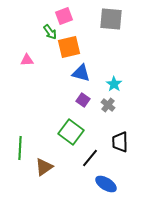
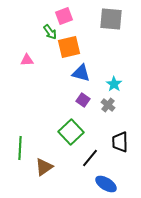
green square: rotated 10 degrees clockwise
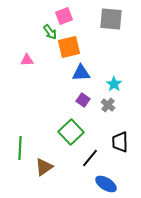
blue triangle: rotated 18 degrees counterclockwise
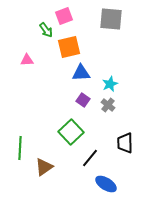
green arrow: moved 4 px left, 2 px up
cyan star: moved 4 px left; rotated 14 degrees clockwise
black trapezoid: moved 5 px right, 1 px down
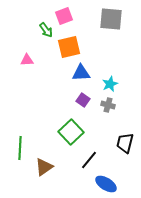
gray cross: rotated 24 degrees counterclockwise
black trapezoid: rotated 15 degrees clockwise
black line: moved 1 px left, 2 px down
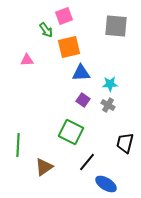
gray square: moved 5 px right, 7 px down
cyan star: rotated 21 degrees clockwise
gray cross: rotated 16 degrees clockwise
green square: rotated 20 degrees counterclockwise
green line: moved 2 px left, 3 px up
black line: moved 2 px left, 2 px down
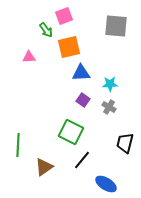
pink triangle: moved 2 px right, 3 px up
gray cross: moved 1 px right, 2 px down
black line: moved 5 px left, 2 px up
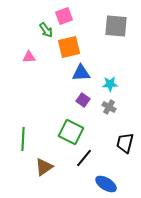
green line: moved 5 px right, 6 px up
black line: moved 2 px right, 2 px up
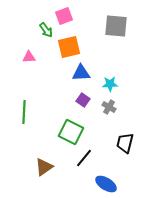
green line: moved 1 px right, 27 px up
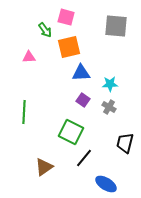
pink square: moved 2 px right, 1 px down; rotated 36 degrees clockwise
green arrow: moved 1 px left
